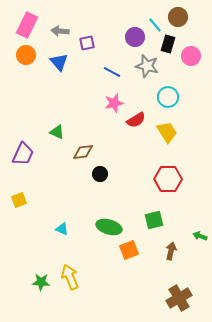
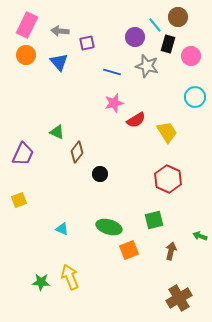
blue line: rotated 12 degrees counterclockwise
cyan circle: moved 27 px right
brown diamond: moved 6 px left; rotated 45 degrees counterclockwise
red hexagon: rotated 24 degrees clockwise
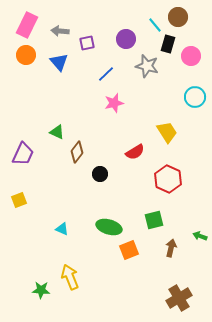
purple circle: moved 9 px left, 2 px down
blue line: moved 6 px left, 2 px down; rotated 60 degrees counterclockwise
red semicircle: moved 1 px left, 32 px down
brown arrow: moved 3 px up
green star: moved 8 px down
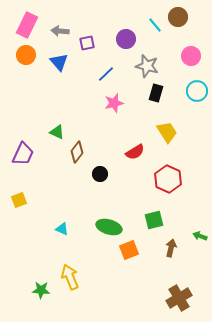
black rectangle: moved 12 px left, 49 px down
cyan circle: moved 2 px right, 6 px up
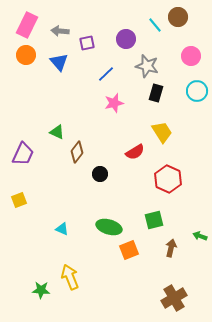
yellow trapezoid: moved 5 px left
brown cross: moved 5 px left
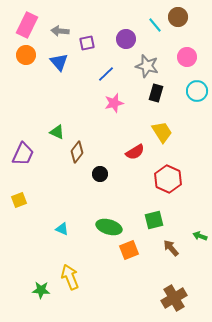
pink circle: moved 4 px left, 1 px down
brown arrow: rotated 54 degrees counterclockwise
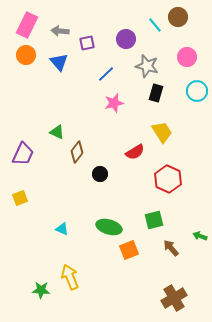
yellow square: moved 1 px right, 2 px up
